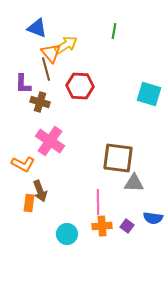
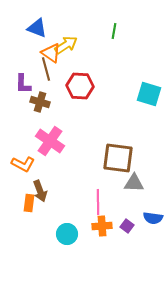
orange triangle: rotated 15 degrees counterclockwise
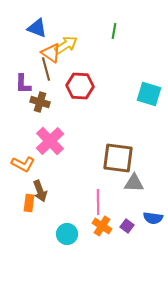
pink cross: rotated 12 degrees clockwise
orange cross: rotated 36 degrees clockwise
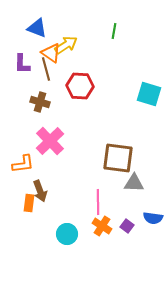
purple L-shape: moved 1 px left, 20 px up
orange L-shape: rotated 35 degrees counterclockwise
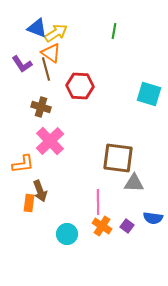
yellow arrow: moved 10 px left, 12 px up
purple L-shape: rotated 35 degrees counterclockwise
brown cross: moved 1 px right, 5 px down
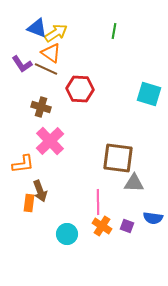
brown line: rotated 50 degrees counterclockwise
red hexagon: moved 3 px down
purple square: rotated 16 degrees counterclockwise
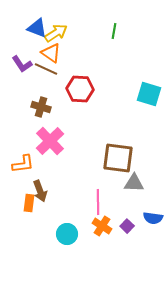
purple square: rotated 24 degrees clockwise
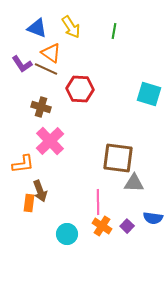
yellow arrow: moved 15 px right, 6 px up; rotated 90 degrees clockwise
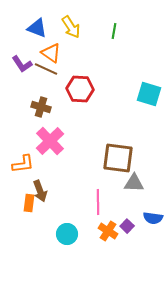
orange cross: moved 6 px right, 5 px down
